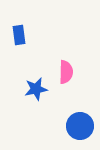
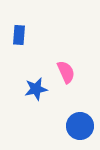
blue rectangle: rotated 12 degrees clockwise
pink semicircle: rotated 25 degrees counterclockwise
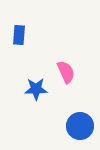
blue star: rotated 10 degrees clockwise
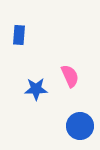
pink semicircle: moved 4 px right, 4 px down
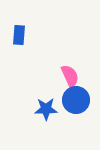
blue star: moved 10 px right, 20 px down
blue circle: moved 4 px left, 26 px up
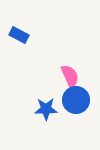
blue rectangle: rotated 66 degrees counterclockwise
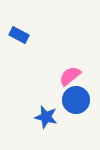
pink semicircle: rotated 105 degrees counterclockwise
blue star: moved 8 px down; rotated 15 degrees clockwise
